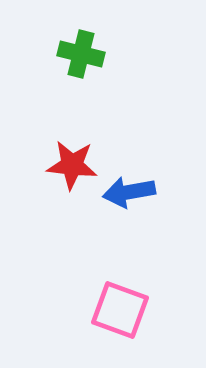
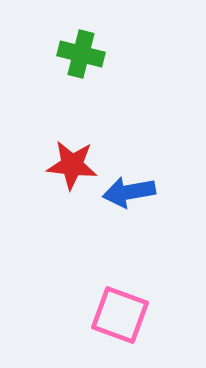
pink square: moved 5 px down
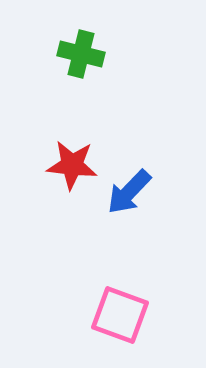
blue arrow: rotated 36 degrees counterclockwise
